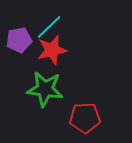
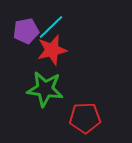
cyan line: moved 2 px right
purple pentagon: moved 7 px right, 9 px up
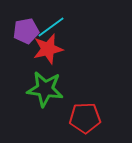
cyan line: rotated 8 degrees clockwise
red star: moved 4 px left, 1 px up
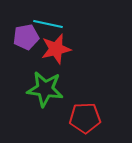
cyan line: moved 3 px left, 3 px up; rotated 48 degrees clockwise
purple pentagon: moved 6 px down
red star: moved 8 px right
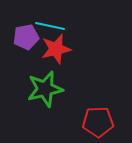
cyan line: moved 2 px right, 2 px down
green star: rotated 21 degrees counterclockwise
red pentagon: moved 13 px right, 4 px down
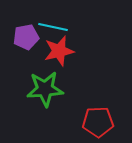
cyan line: moved 3 px right, 1 px down
red star: moved 3 px right, 2 px down
green star: rotated 9 degrees clockwise
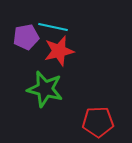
green star: rotated 18 degrees clockwise
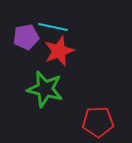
red star: rotated 8 degrees counterclockwise
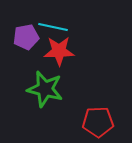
red star: rotated 20 degrees clockwise
